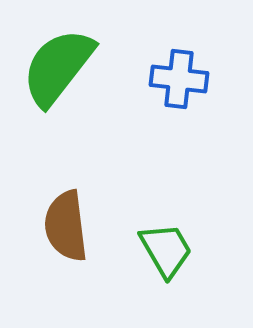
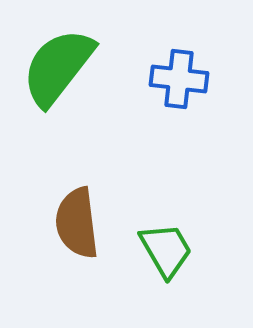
brown semicircle: moved 11 px right, 3 px up
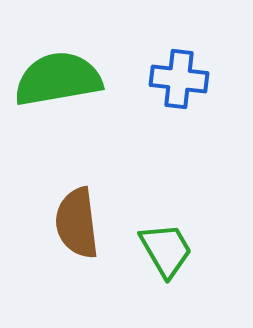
green semicircle: moved 12 px down; rotated 42 degrees clockwise
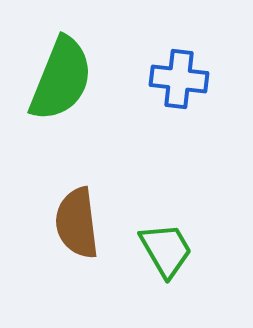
green semicircle: moved 3 px right; rotated 122 degrees clockwise
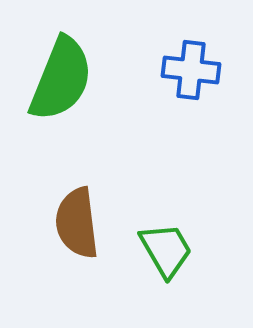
blue cross: moved 12 px right, 9 px up
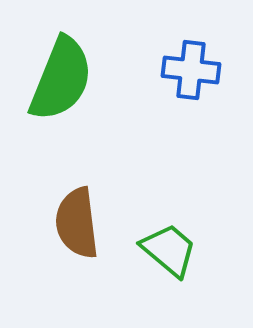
green trapezoid: moved 3 px right; rotated 20 degrees counterclockwise
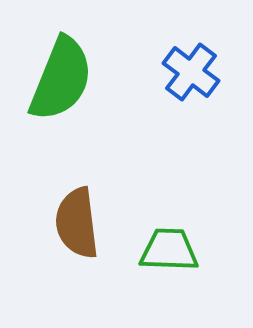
blue cross: moved 2 px down; rotated 30 degrees clockwise
green trapezoid: rotated 38 degrees counterclockwise
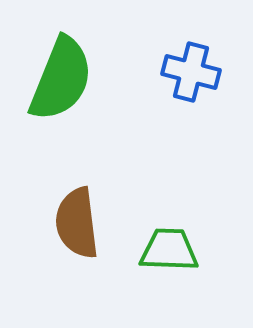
blue cross: rotated 22 degrees counterclockwise
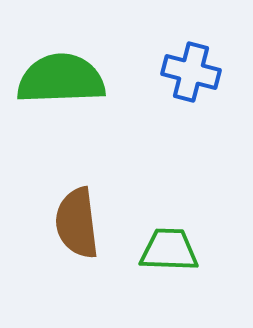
green semicircle: rotated 114 degrees counterclockwise
